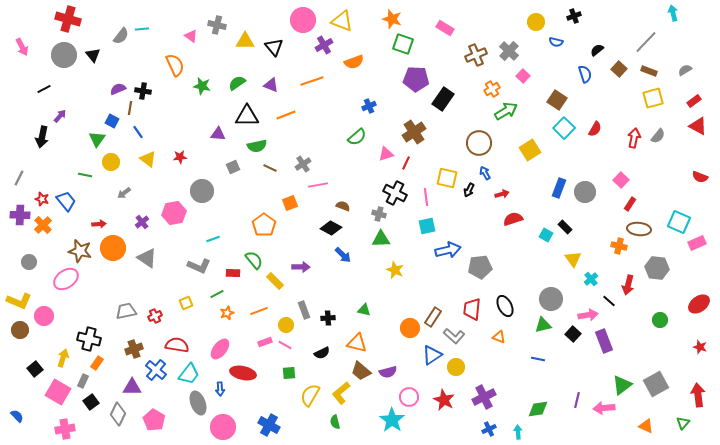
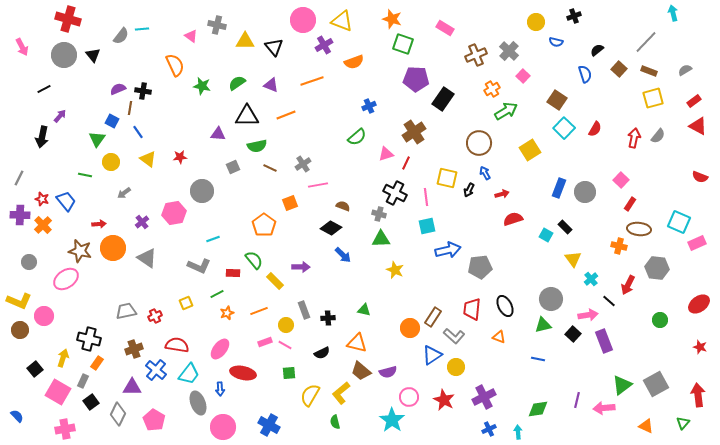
red arrow at (628, 285): rotated 12 degrees clockwise
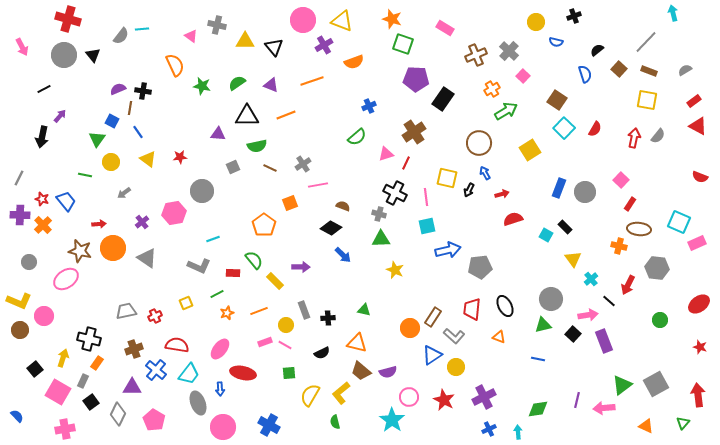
yellow square at (653, 98): moved 6 px left, 2 px down; rotated 25 degrees clockwise
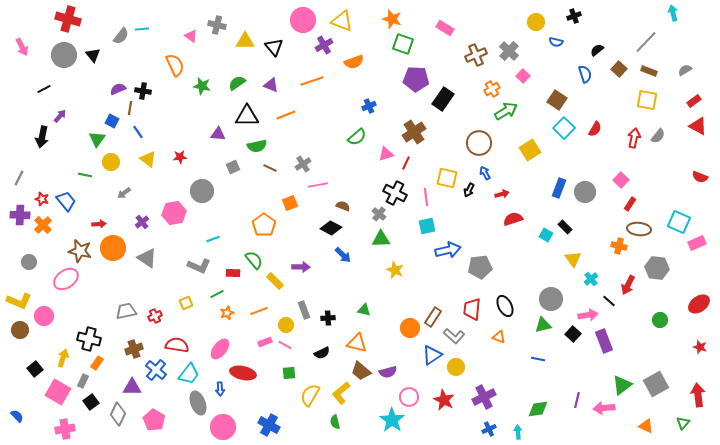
gray cross at (379, 214): rotated 24 degrees clockwise
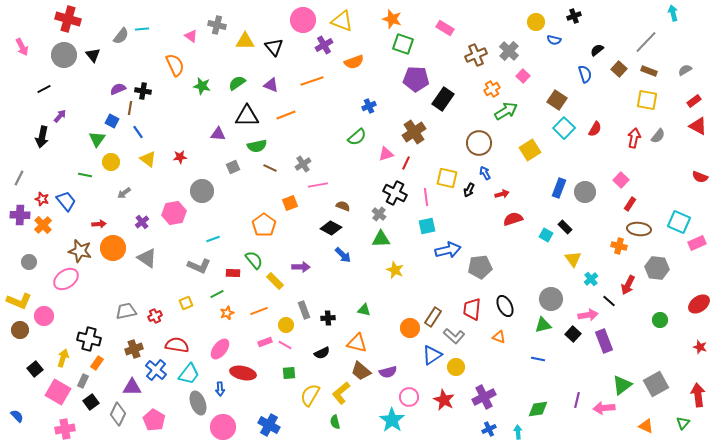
blue semicircle at (556, 42): moved 2 px left, 2 px up
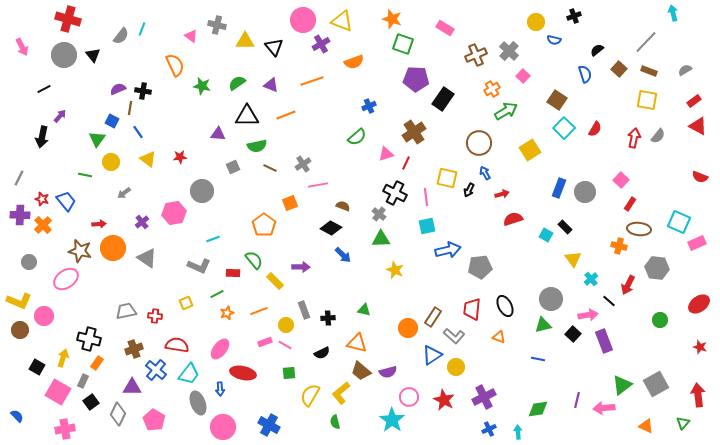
cyan line at (142, 29): rotated 64 degrees counterclockwise
purple cross at (324, 45): moved 3 px left, 1 px up
red cross at (155, 316): rotated 32 degrees clockwise
orange circle at (410, 328): moved 2 px left
black square at (35, 369): moved 2 px right, 2 px up; rotated 21 degrees counterclockwise
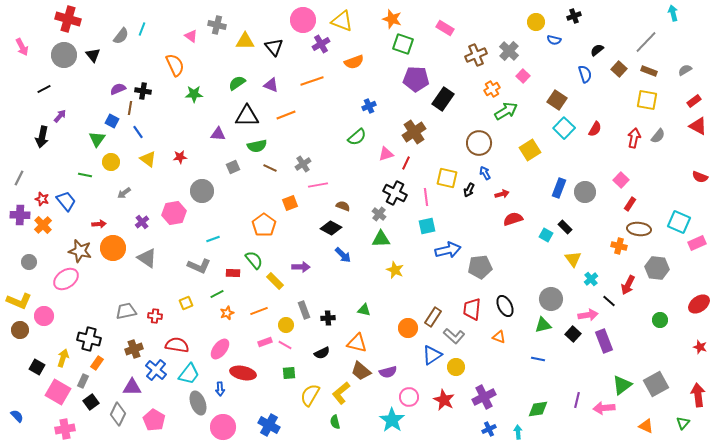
green star at (202, 86): moved 8 px left, 8 px down; rotated 12 degrees counterclockwise
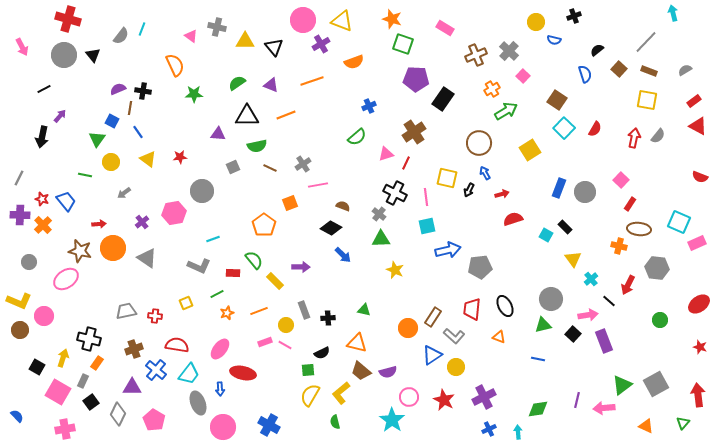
gray cross at (217, 25): moved 2 px down
green square at (289, 373): moved 19 px right, 3 px up
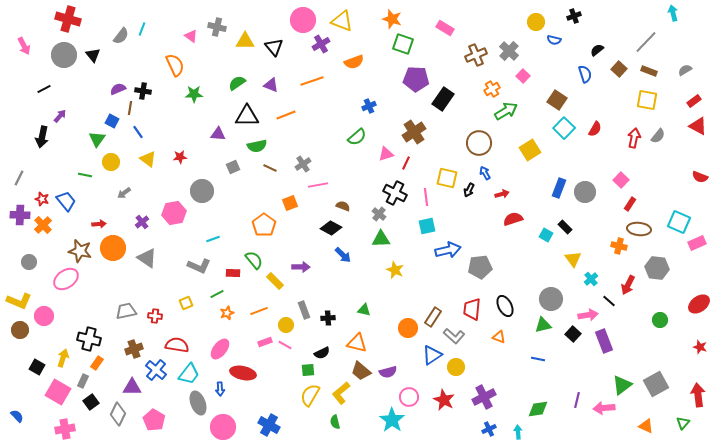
pink arrow at (22, 47): moved 2 px right, 1 px up
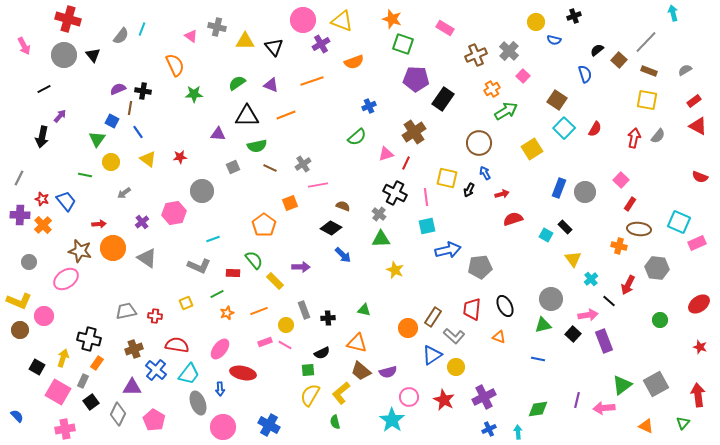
brown square at (619, 69): moved 9 px up
yellow square at (530, 150): moved 2 px right, 1 px up
